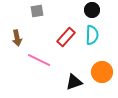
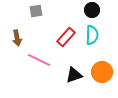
gray square: moved 1 px left
black triangle: moved 7 px up
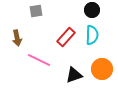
orange circle: moved 3 px up
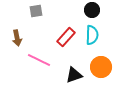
orange circle: moved 1 px left, 2 px up
